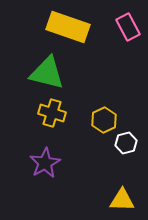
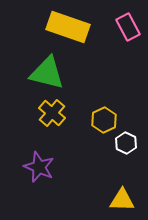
yellow cross: rotated 24 degrees clockwise
white hexagon: rotated 20 degrees counterclockwise
purple star: moved 6 px left, 4 px down; rotated 20 degrees counterclockwise
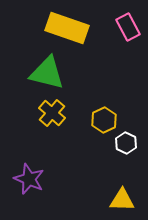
yellow rectangle: moved 1 px left, 1 px down
purple star: moved 10 px left, 12 px down
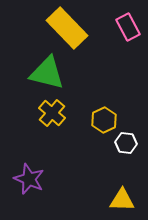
yellow rectangle: rotated 27 degrees clockwise
white hexagon: rotated 20 degrees counterclockwise
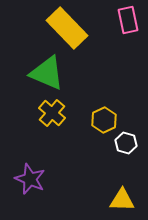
pink rectangle: moved 7 px up; rotated 16 degrees clockwise
green triangle: rotated 9 degrees clockwise
white hexagon: rotated 10 degrees clockwise
purple star: moved 1 px right
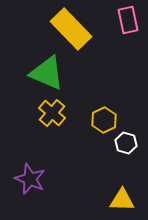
yellow rectangle: moved 4 px right, 1 px down
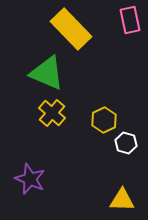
pink rectangle: moved 2 px right
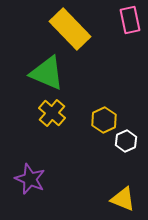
yellow rectangle: moved 1 px left
white hexagon: moved 2 px up; rotated 20 degrees clockwise
yellow triangle: moved 1 px right, 1 px up; rotated 20 degrees clockwise
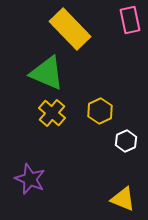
yellow hexagon: moved 4 px left, 9 px up
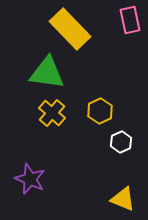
green triangle: rotated 15 degrees counterclockwise
white hexagon: moved 5 px left, 1 px down
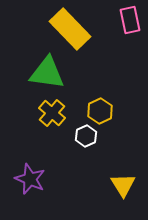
white hexagon: moved 35 px left, 6 px up
yellow triangle: moved 14 px up; rotated 36 degrees clockwise
